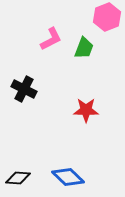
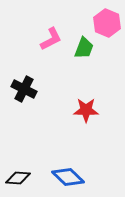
pink hexagon: moved 6 px down; rotated 16 degrees counterclockwise
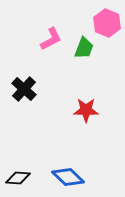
black cross: rotated 15 degrees clockwise
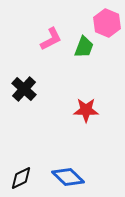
green trapezoid: moved 1 px up
black diamond: moved 3 px right; rotated 30 degrees counterclockwise
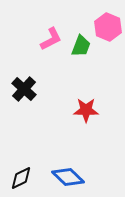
pink hexagon: moved 1 px right, 4 px down
green trapezoid: moved 3 px left, 1 px up
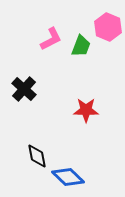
black diamond: moved 16 px right, 22 px up; rotated 75 degrees counterclockwise
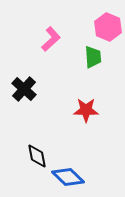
pink L-shape: rotated 15 degrees counterclockwise
green trapezoid: moved 12 px right, 11 px down; rotated 25 degrees counterclockwise
